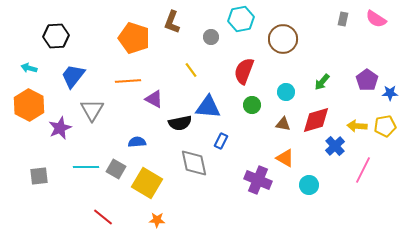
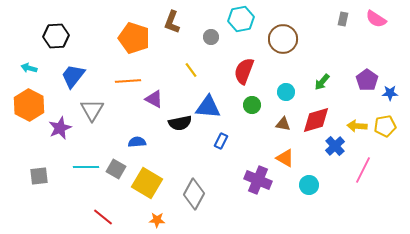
gray diamond at (194, 163): moved 31 px down; rotated 40 degrees clockwise
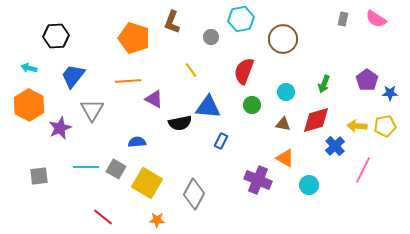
green arrow at (322, 82): moved 2 px right, 2 px down; rotated 18 degrees counterclockwise
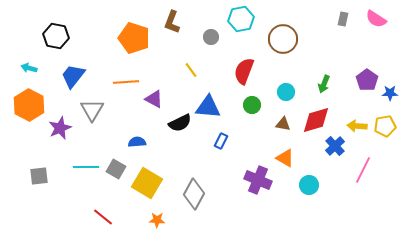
black hexagon at (56, 36): rotated 15 degrees clockwise
orange line at (128, 81): moved 2 px left, 1 px down
black semicircle at (180, 123): rotated 15 degrees counterclockwise
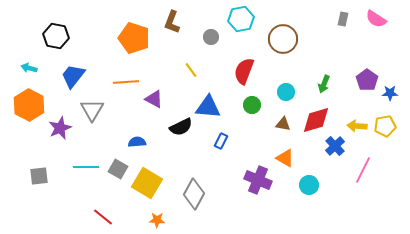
black semicircle at (180, 123): moved 1 px right, 4 px down
gray square at (116, 169): moved 2 px right
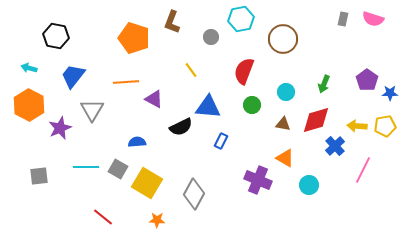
pink semicircle at (376, 19): moved 3 px left; rotated 15 degrees counterclockwise
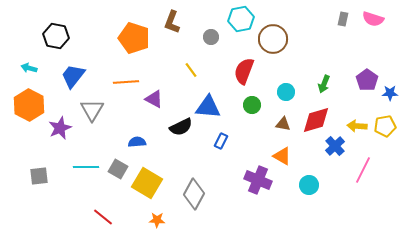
brown circle at (283, 39): moved 10 px left
orange triangle at (285, 158): moved 3 px left, 2 px up
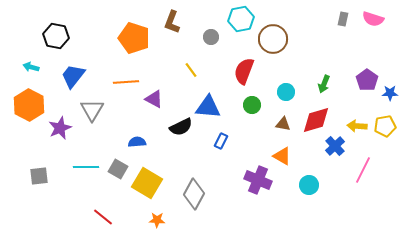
cyan arrow at (29, 68): moved 2 px right, 1 px up
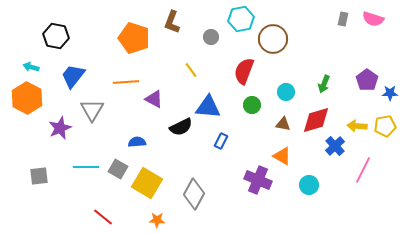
orange hexagon at (29, 105): moved 2 px left, 7 px up
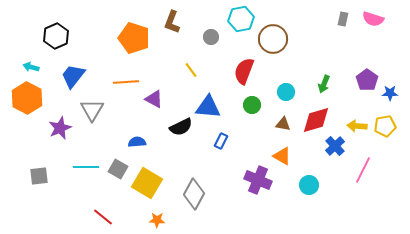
black hexagon at (56, 36): rotated 25 degrees clockwise
